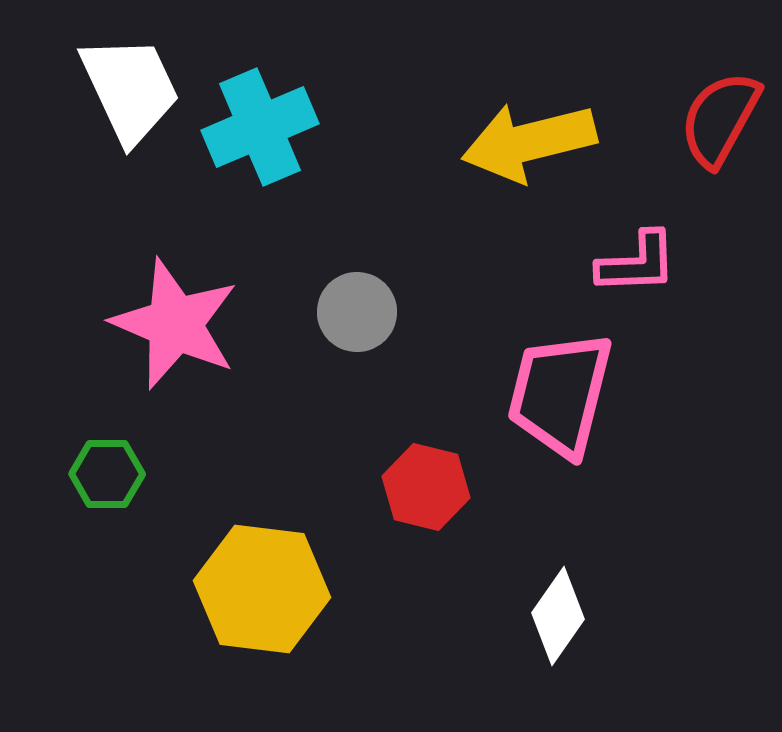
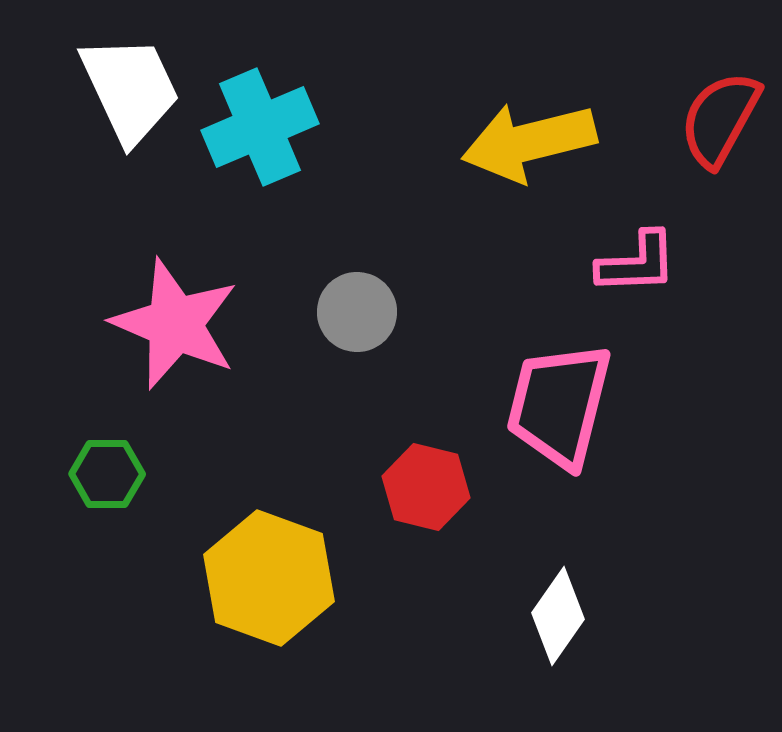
pink trapezoid: moved 1 px left, 11 px down
yellow hexagon: moved 7 px right, 11 px up; rotated 13 degrees clockwise
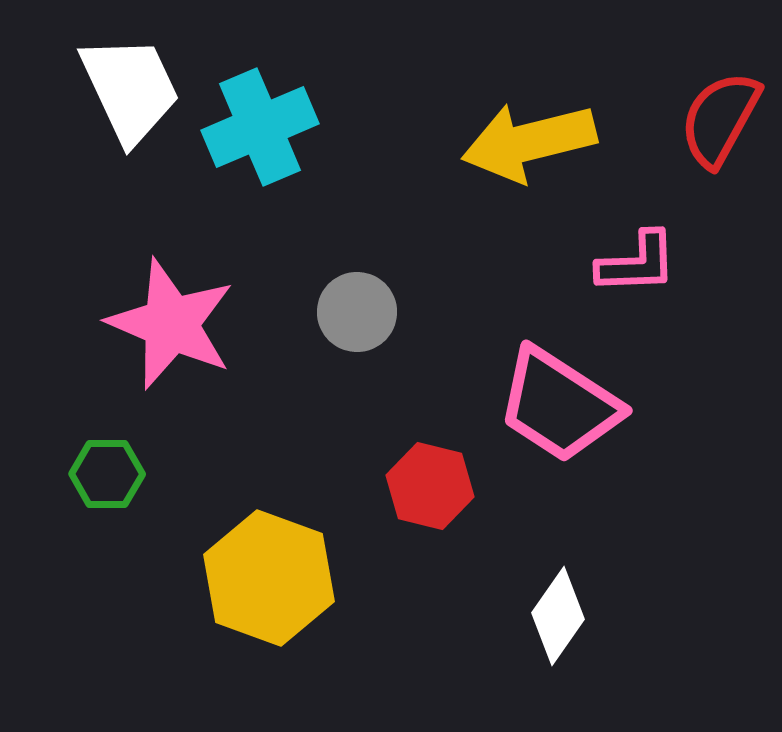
pink star: moved 4 px left
pink trapezoid: rotated 71 degrees counterclockwise
red hexagon: moved 4 px right, 1 px up
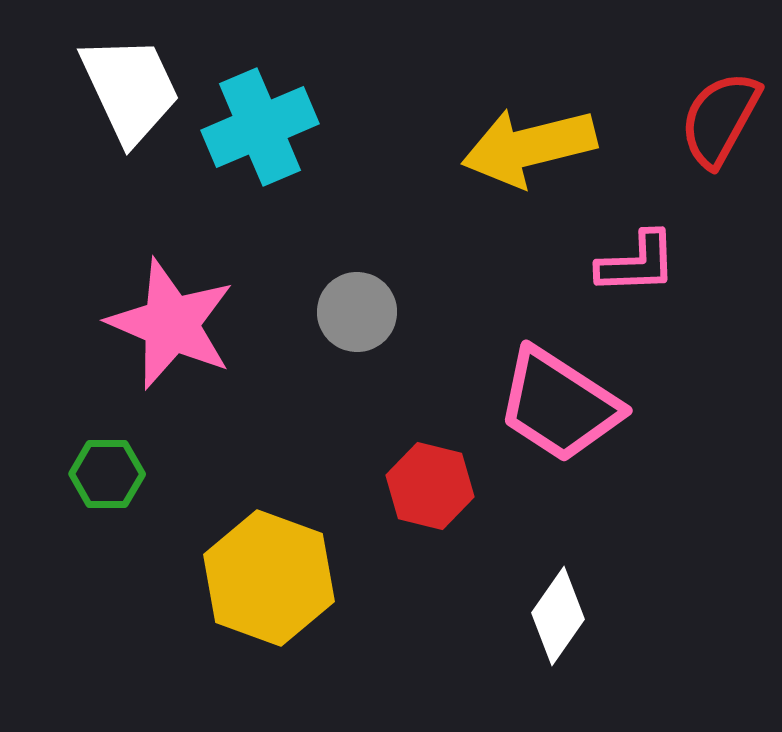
yellow arrow: moved 5 px down
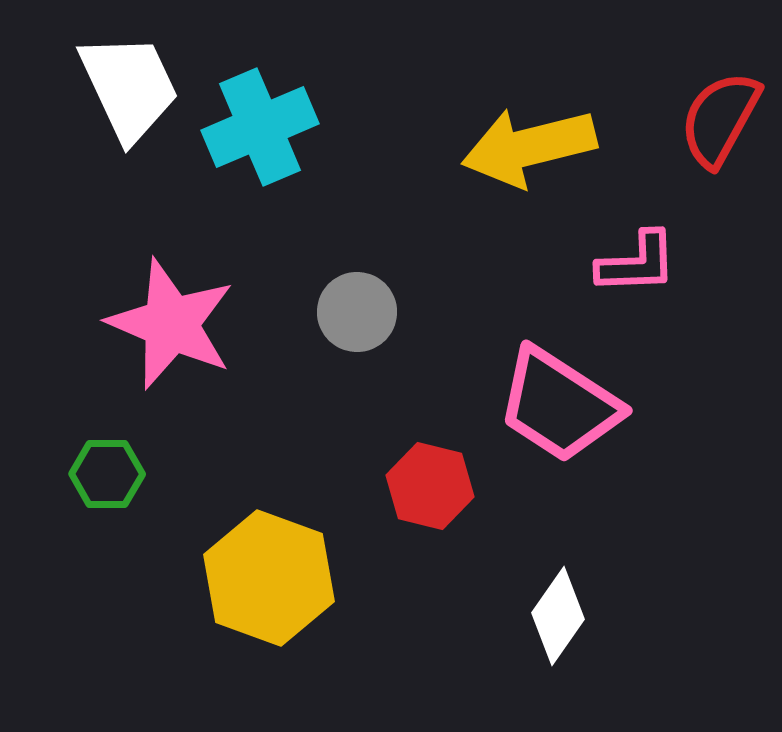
white trapezoid: moved 1 px left, 2 px up
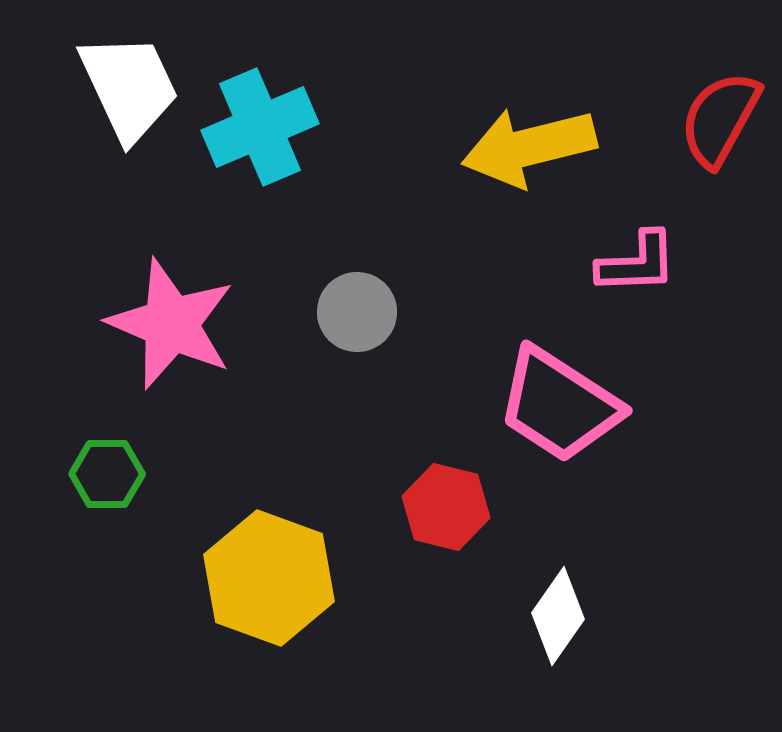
red hexagon: moved 16 px right, 21 px down
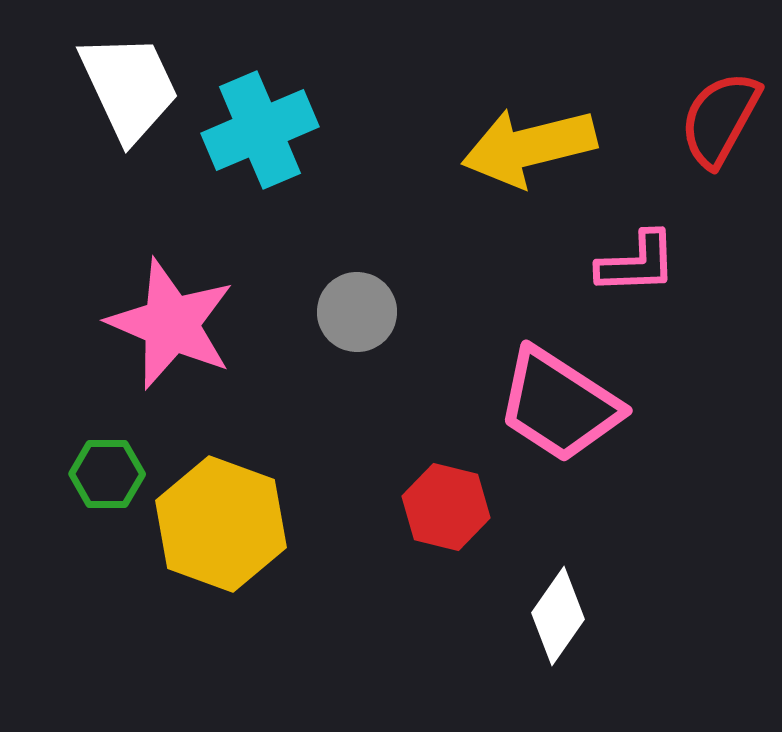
cyan cross: moved 3 px down
yellow hexagon: moved 48 px left, 54 px up
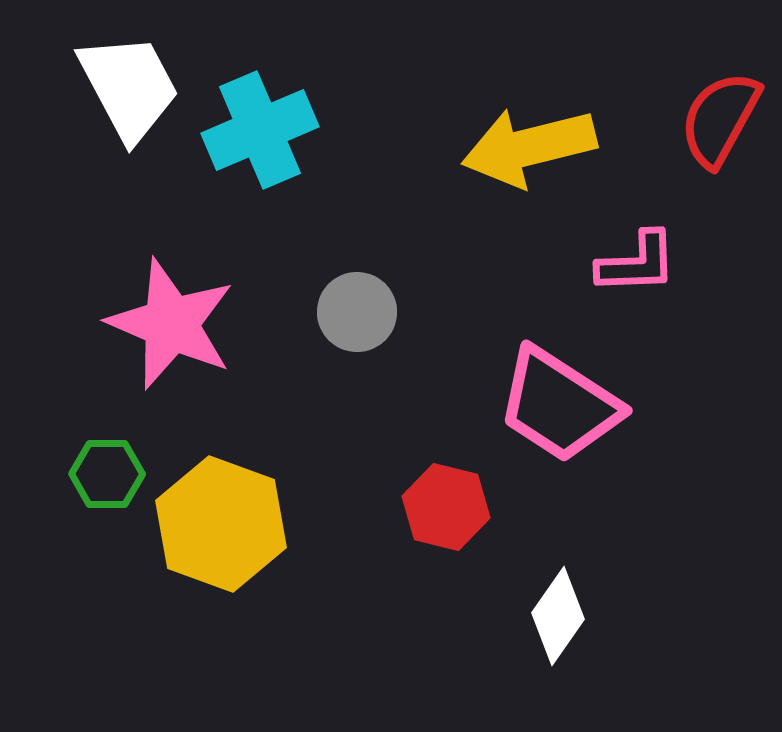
white trapezoid: rotated 3 degrees counterclockwise
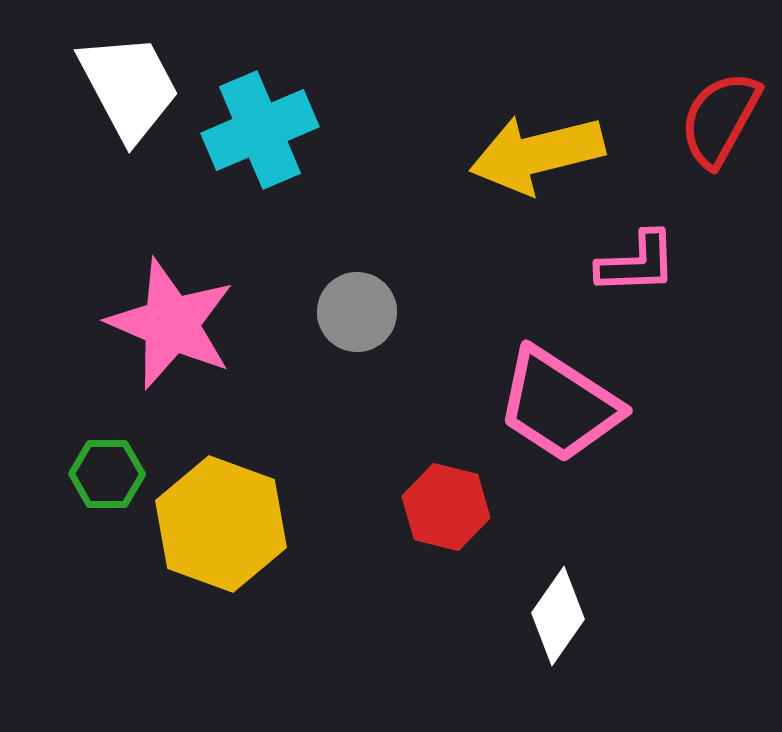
yellow arrow: moved 8 px right, 7 px down
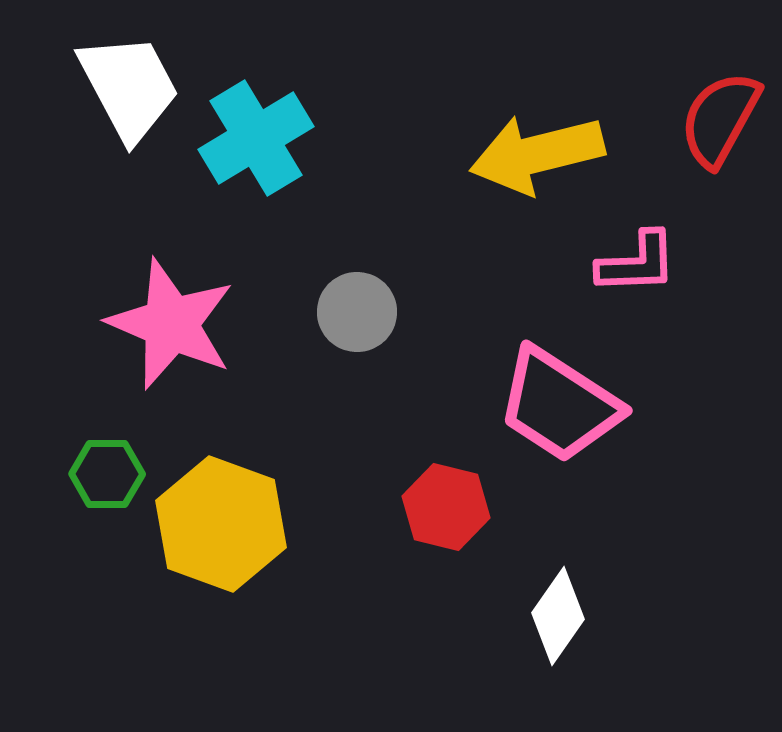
cyan cross: moved 4 px left, 8 px down; rotated 8 degrees counterclockwise
